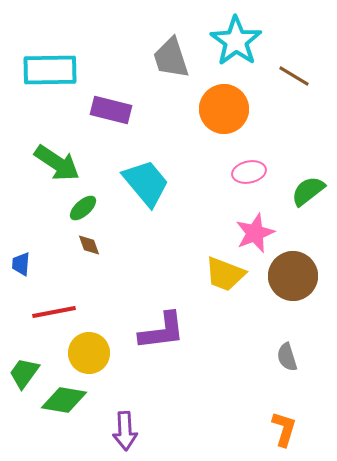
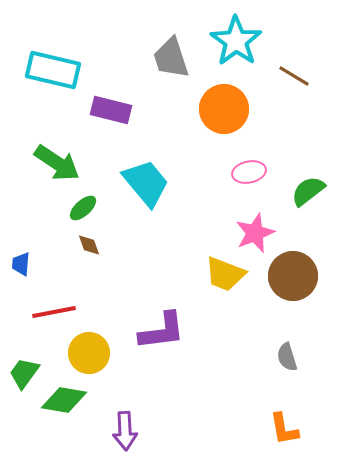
cyan rectangle: moved 3 px right; rotated 14 degrees clockwise
orange L-shape: rotated 153 degrees clockwise
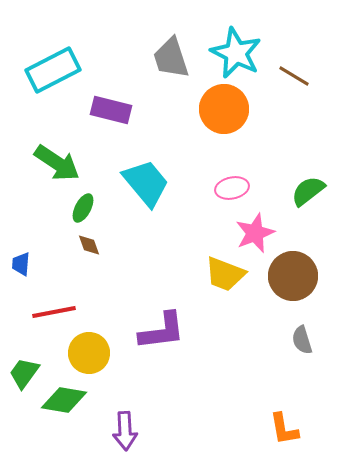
cyan star: moved 12 px down; rotated 9 degrees counterclockwise
cyan rectangle: rotated 40 degrees counterclockwise
pink ellipse: moved 17 px left, 16 px down
green ellipse: rotated 20 degrees counterclockwise
gray semicircle: moved 15 px right, 17 px up
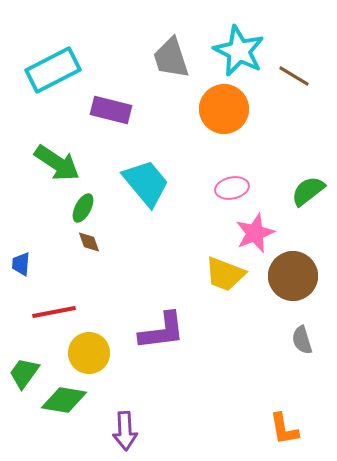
cyan star: moved 3 px right, 2 px up
brown diamond: moved 3 px up
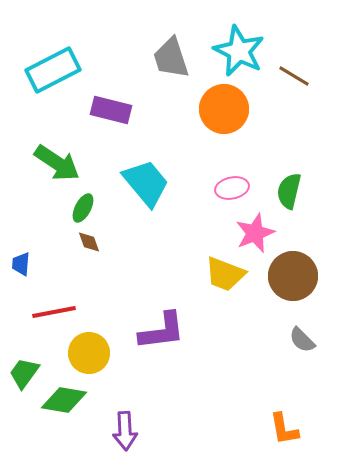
green semicircle: moved 19 px left; rotated 39 degrees counterclockwise
gray semicircle: rotated 28 degrees counterclockwise
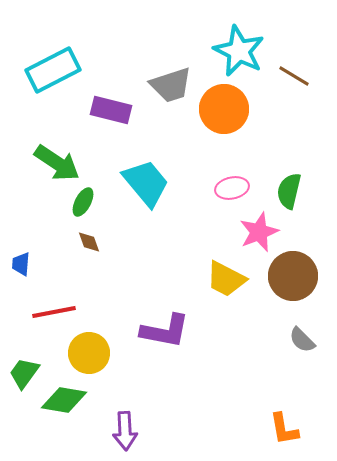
gray trapezoid: moved 27 px down; rotated 90 degrees counterclockwise
green ellipse: moved 6 px up
pink star: moved 4 px right, 1 px up
yellow trapezoid: moved 1 px right, 5 px down; rotated 6 degrees clockwise
purple L-shape: moved 3 px right; rotated 18 degrees clockwise
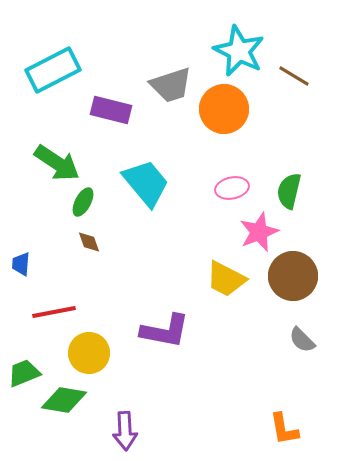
green trapezoid: rotated 32 degrees clockwise
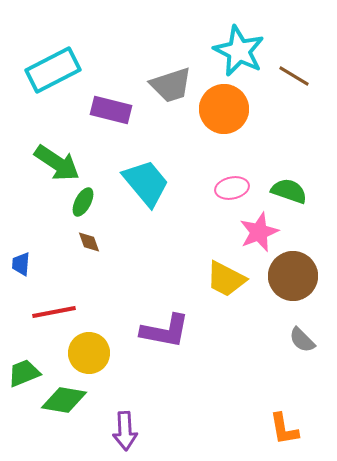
green semicircle: rotated 96 degrees clockwise
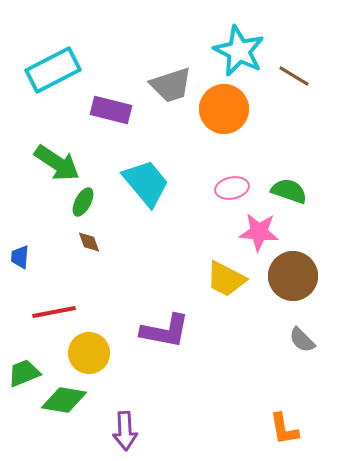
pink star: rotated 27 degrees clockwise
blue trapezoid: moved 1 px left, 7 px up
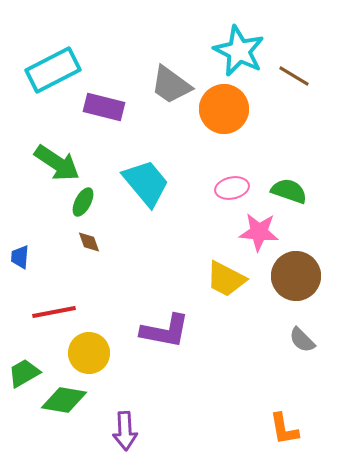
gray trapezoid: rotated 54 degrees clockwise
purple rectangle: moved 7 px left, 3 px up
brown circle: moved 3 px right
green trapezoid: rotated 8 degrees counterclockwise
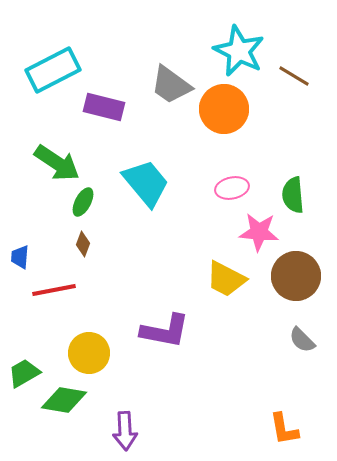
green semicircle: moved 4 px right, 4 px down; rotated 114 degrees counterclockwise
brown diamond: moved 6 px left, 2 px down; rotated 40 degrees clockwise
red line: moved 22 px up
